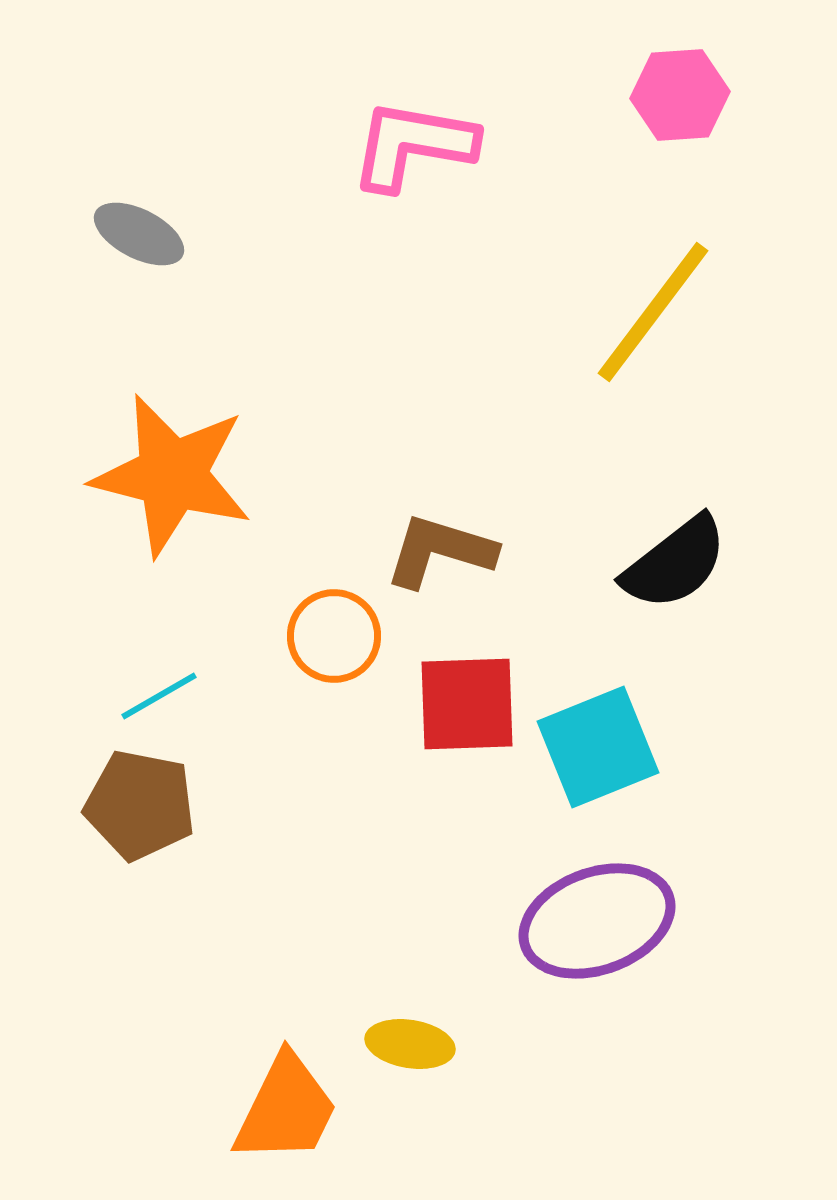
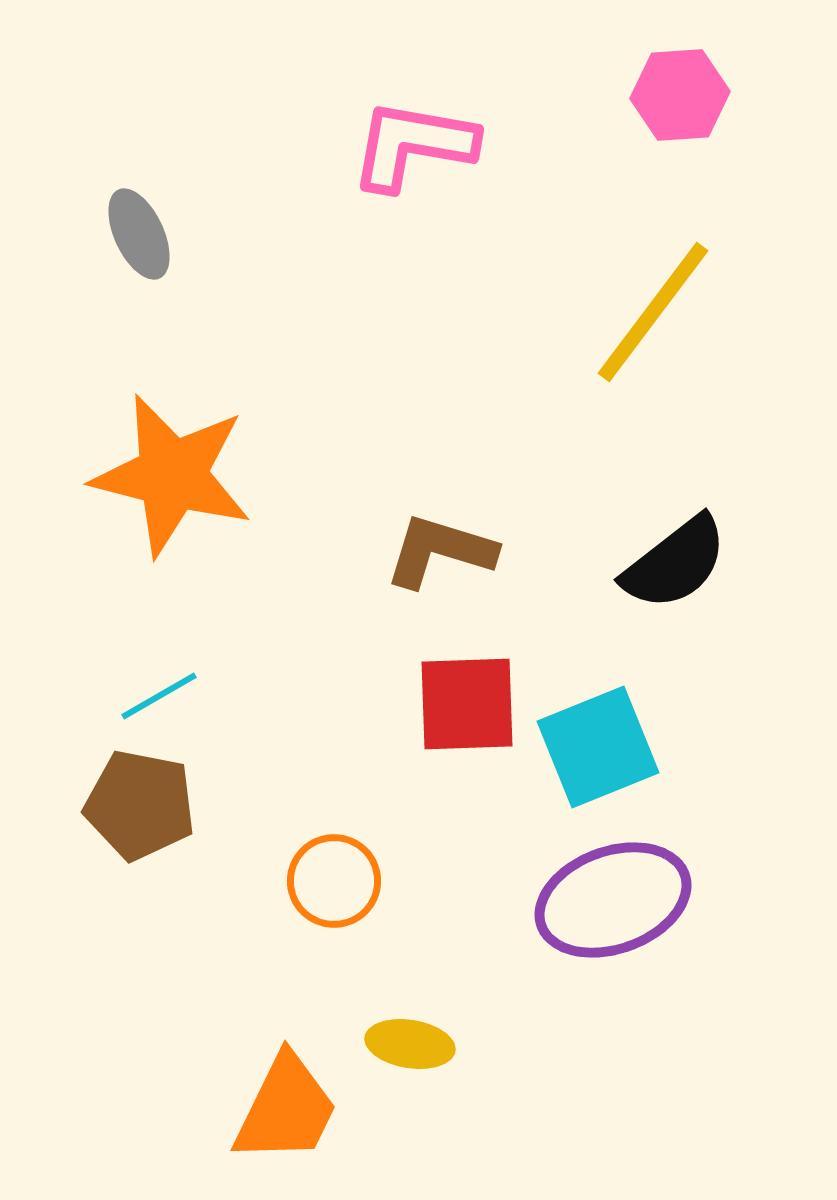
gray ellipse: rotated 38 degrees clockwise
orange circle: moved 245 px down
purple ellipse: moved 16 px right, 21 px up
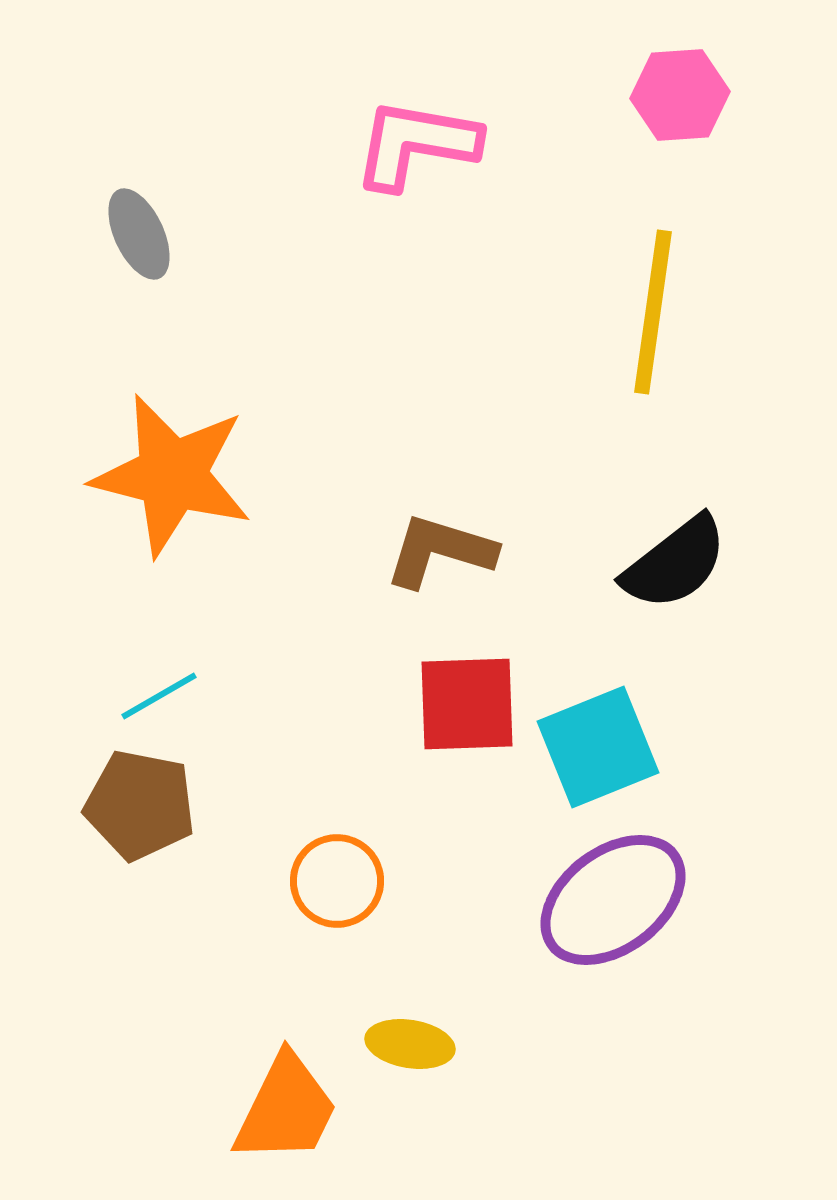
pink L-shape: moved 3 px right, 1 px up
yellow line: rotated 29 degrees counterclockwise
orange circle: moved 3 px right
purple ellipse: rotated 17 degrees counterclockwise
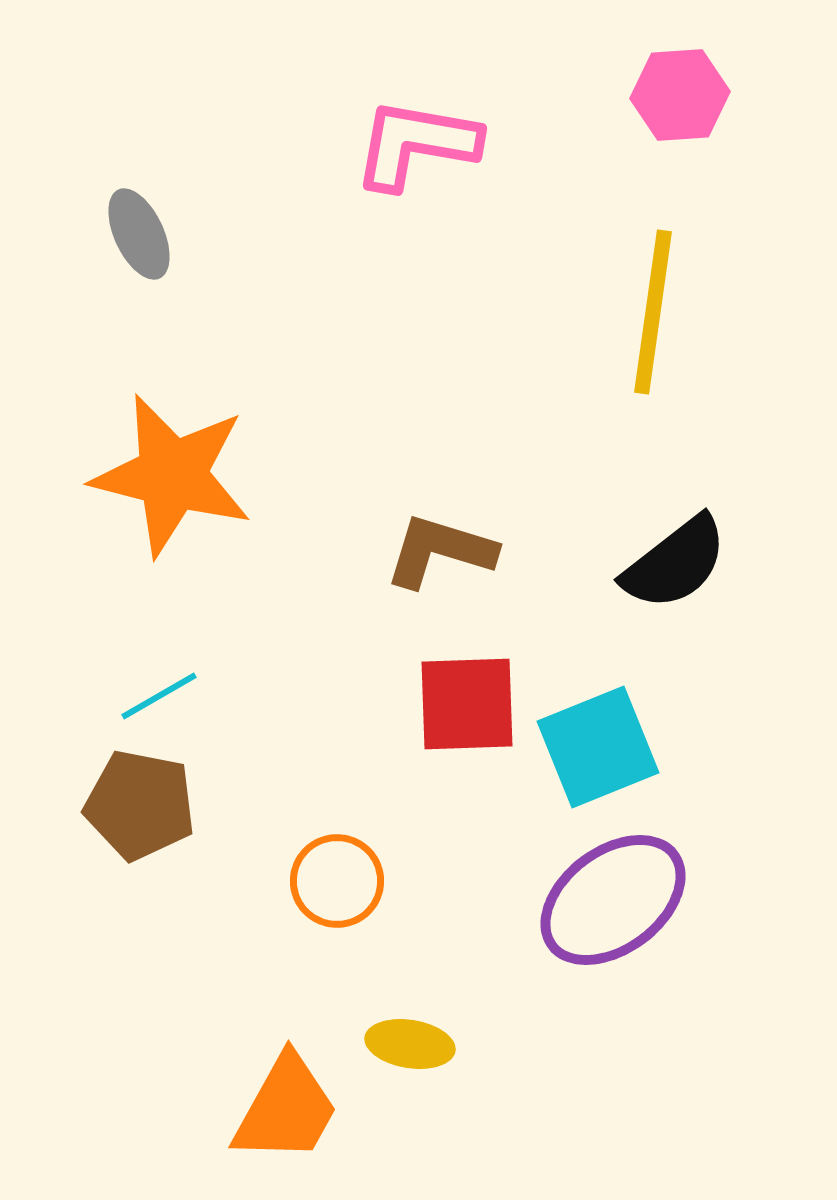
orange trapezoid: rotated 3 degrees clockwise
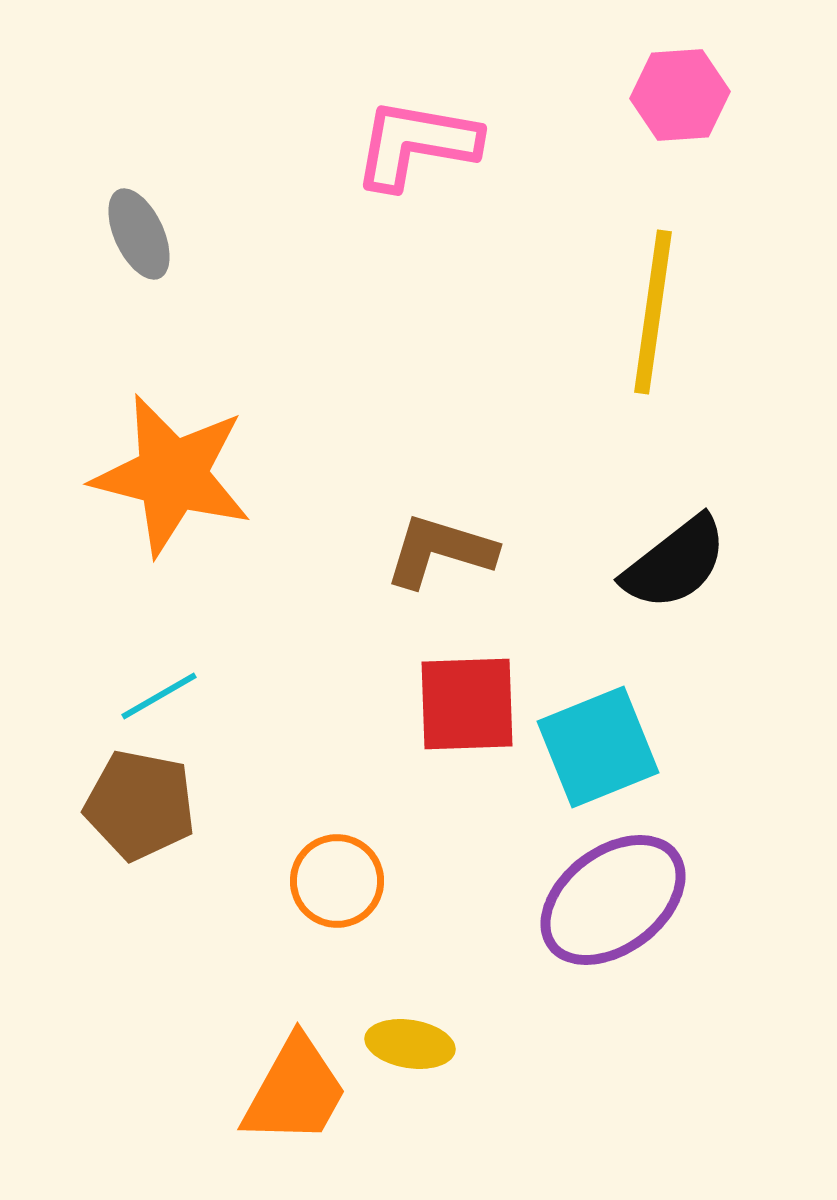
orange trapezoid: moved 9 px right, 18 px up
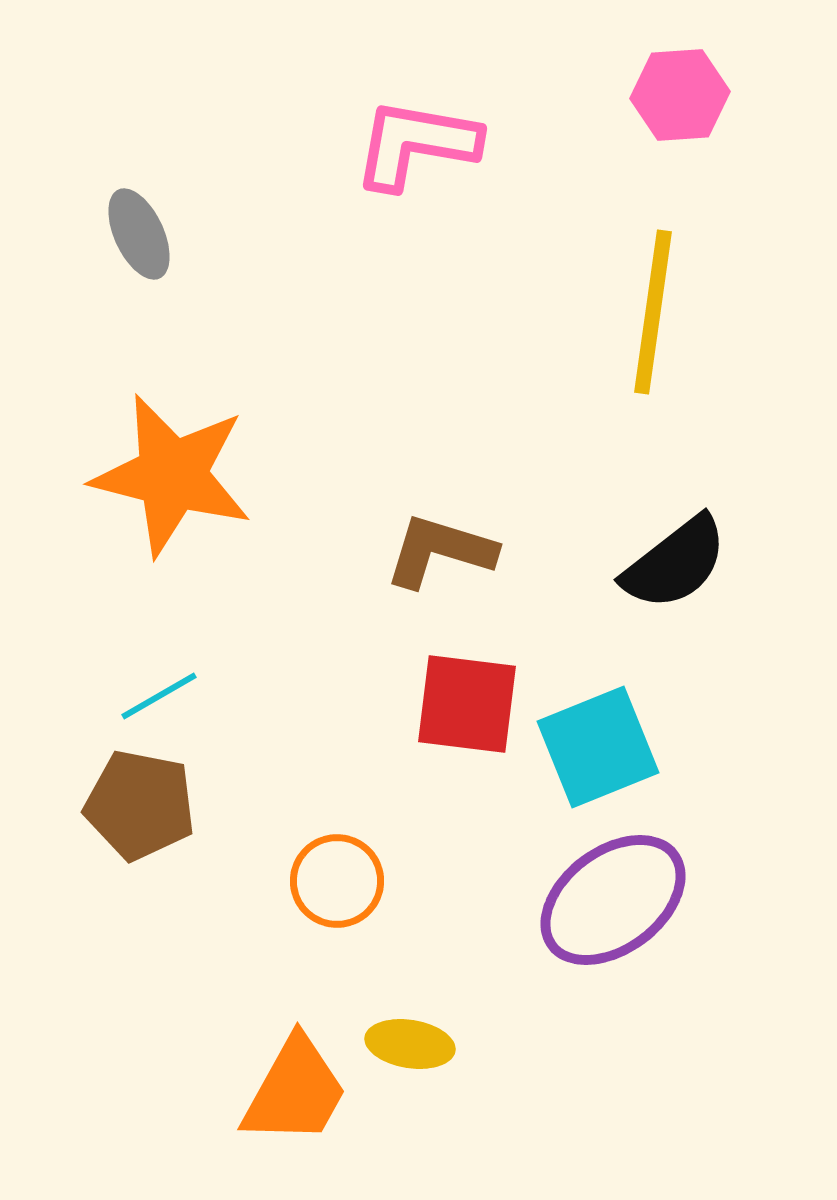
red square: rotated 9 degrees clockwise
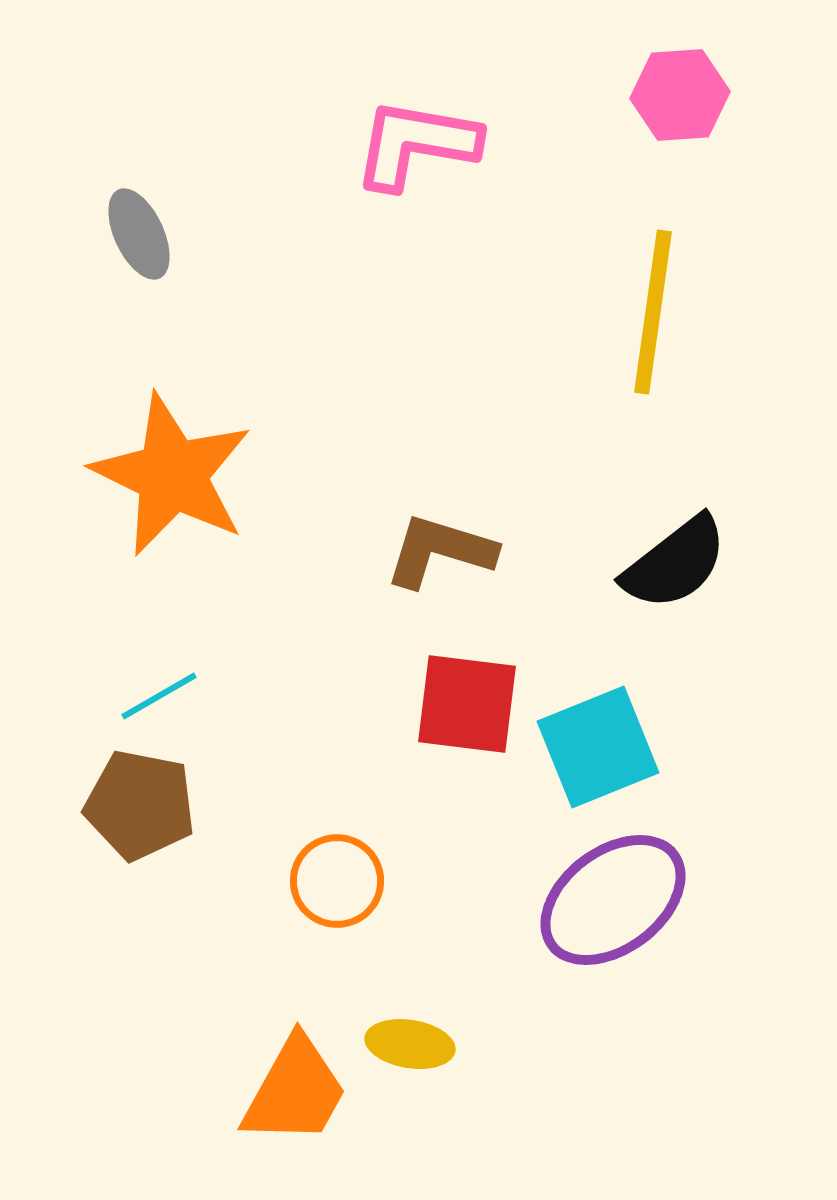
orange star: rotated 12 degrees clockwise
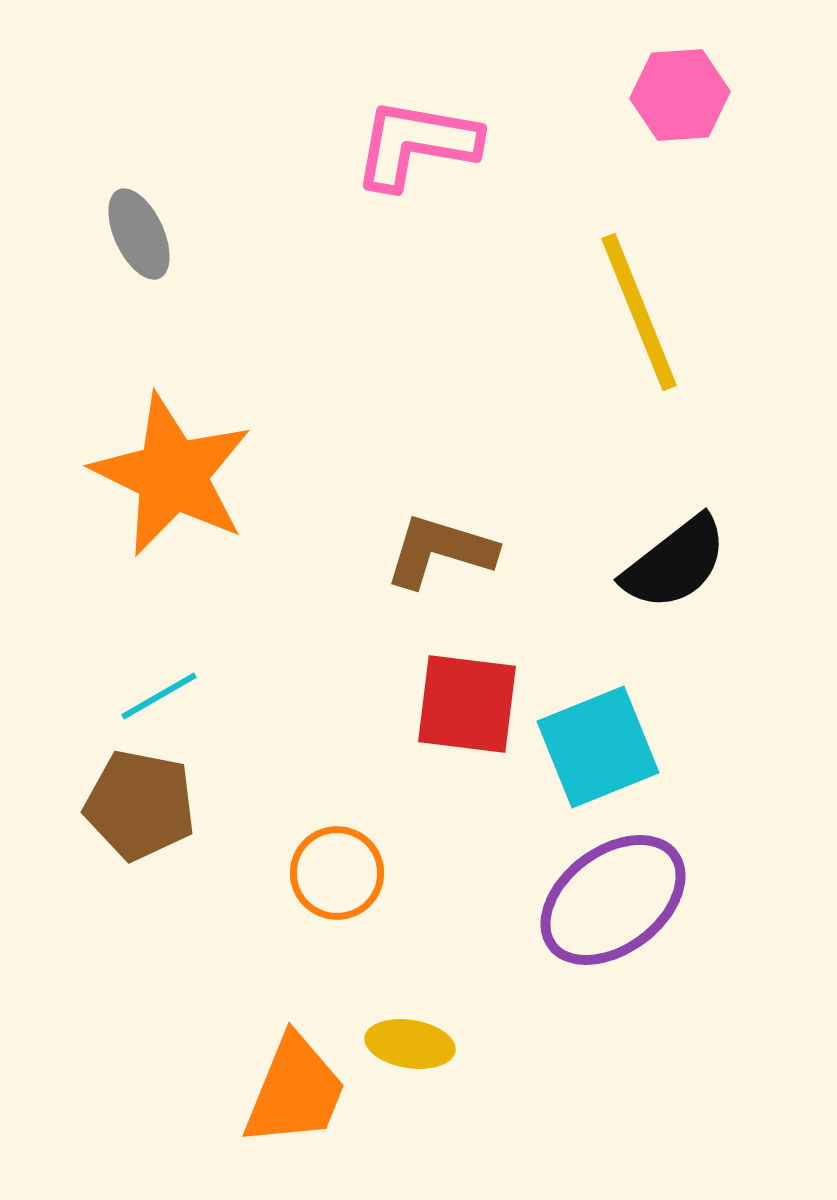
yellow line: moved 14 px left; rotated 30 degrees counterclockwise
orange circle: moved 8 px up
orange trapezoid: rotated 7 degrees counterclockwise
